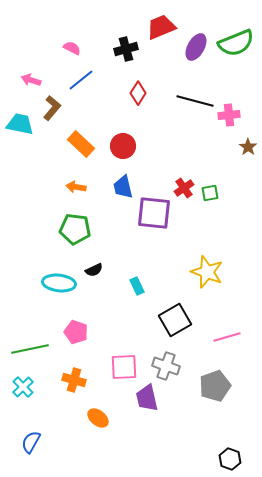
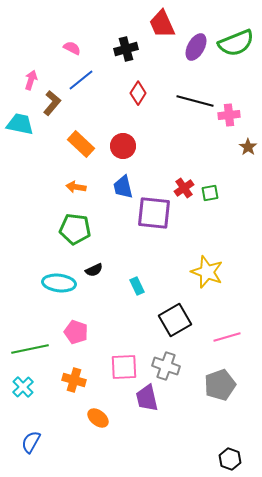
red trapezoid: moved 1 px right, 3 px up; rotated 92 degrees counterclockwise
pink arrow: rotated 90 degrees clockwise
brown L-shape: moved 5 px up
gray pentagon: moved 5 px right, 1 px up
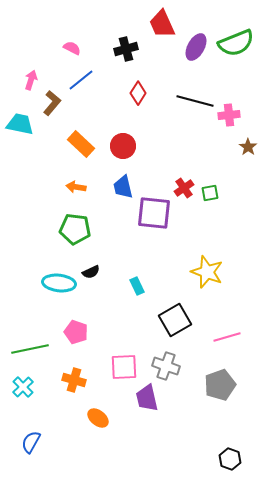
black semicircle: moved 3 px left, 2 px down
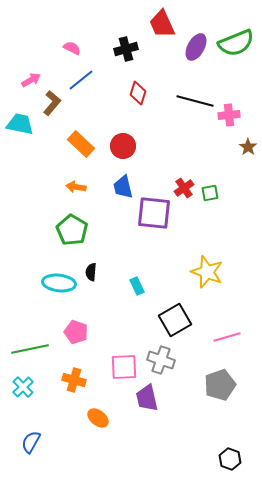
pink arrow: rotated 42 degrees clockwise
red diamond: rotated 15 degrees counterclockwise
green pentagon: moved 3 px left, 1 px down; rotated 24 degrees clockwise
black semicircle: rotated 120 degrees clockwise
gray cross: moved 5 px left, 6 px up
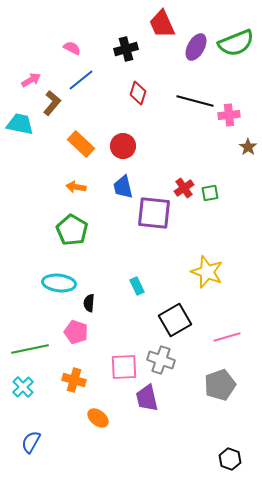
black semicircle: moved 2 px left, 31 px down
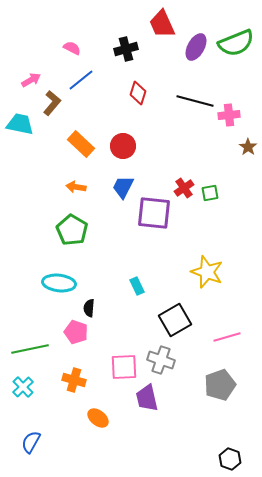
blue trapezoid: rotated 40 degrees clockwise
black semicircle: moved 5 px down
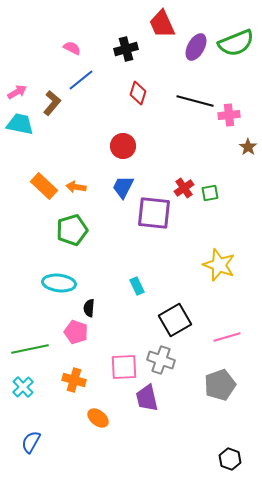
pink arrow: moved 14 px left, 12 px down
orange rectangle: moved 37 px left, 42 px down
green pentagon: rotated 24 degrees clockwise
yellow star: moved 12 px right, 7 px up
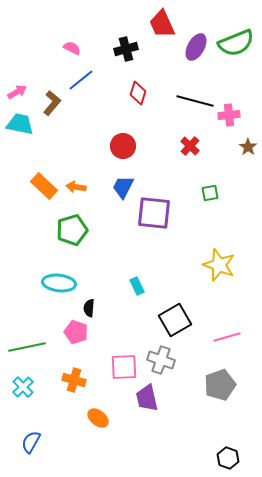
red cross: moved 6 px right, 42 px up; rotated 12 degrees counterclockwise
green line: moved 3 px left, 2 px up
black hexagon: moved 2 px left, 1 px up
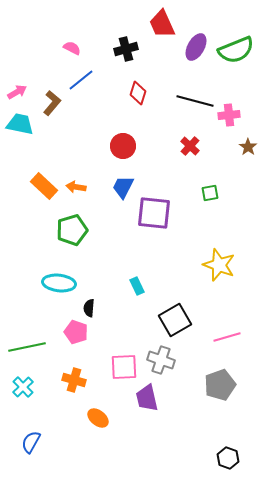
green semicircle: moved 7 px down
